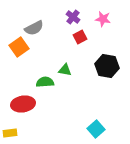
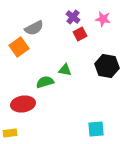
red square: moved 3 px up
green semicircle: rotated 12 degrees counterclockwise
cyan square: rotated 36 degrees clockwise
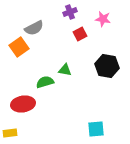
purple cross: moved 3 px left, 5 px up; rotated 32 degrees clockwise
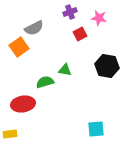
pink star: moved 4 px left, 1 px up
yellow rectangle: moved 1 px down
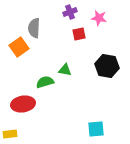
gray semicircle: rotated 120 degrees clockwise
red square: moved 1 px left; rotated 16 degrees clockwise
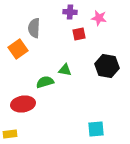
purple cross: rotated 24 degrees clockwise
orange square: moved 1 px left, 2 px down
